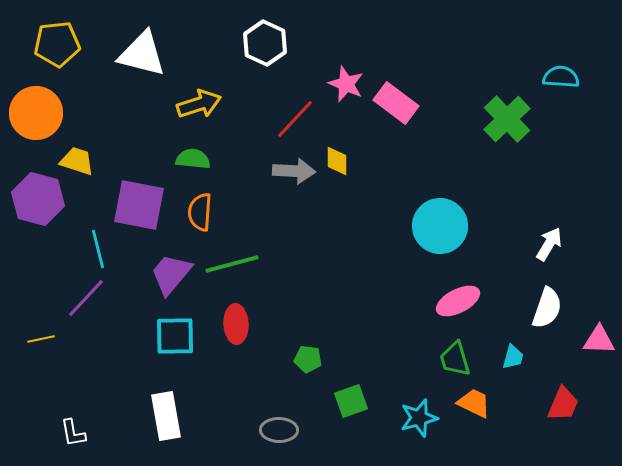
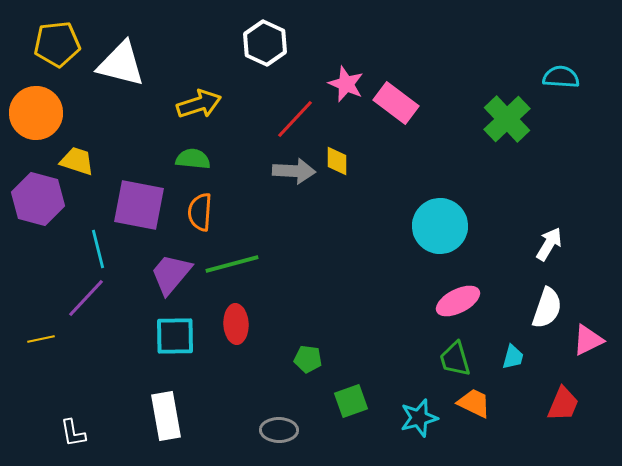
white triangle: moved 21 px left, 10 px down
pink triangle: moved 11 px left; rotated 28 degrees counterclockwise
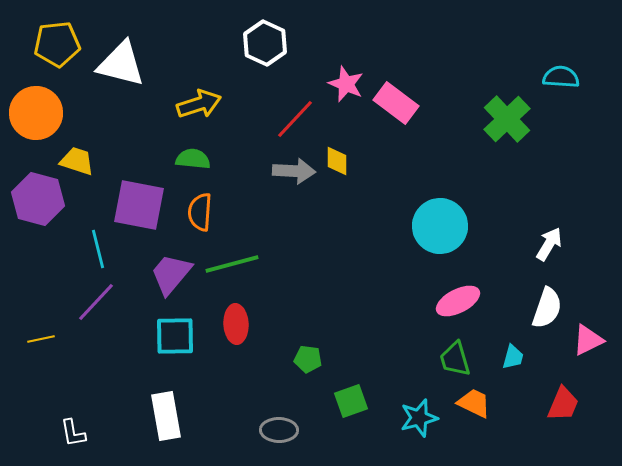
purple line: moved 10 px right, 4 px down
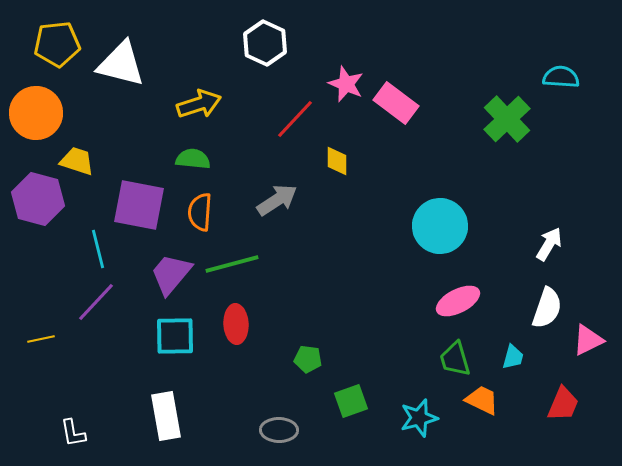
gray arrow: moved 17 px left, 29 px down; rotated 36 degrees counterclockwise
orange trapezoid: moved 8 px right, 3 px up
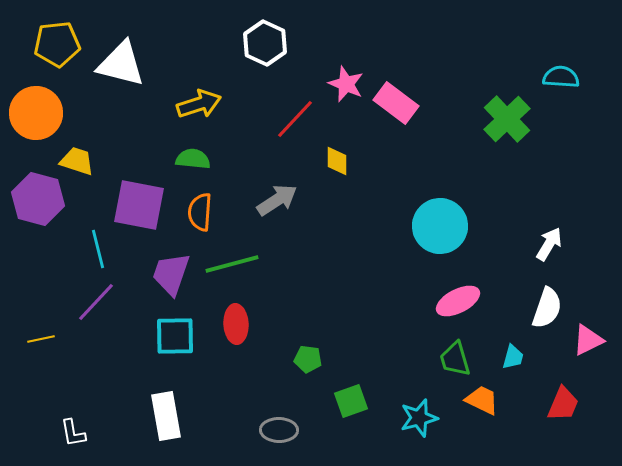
purple trapezoid: rotated 21 degrees counterclockwise
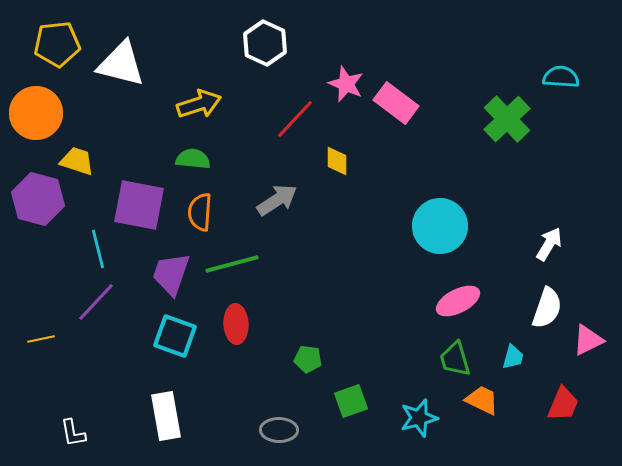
cyan square: rotated 21 degrees clockwise
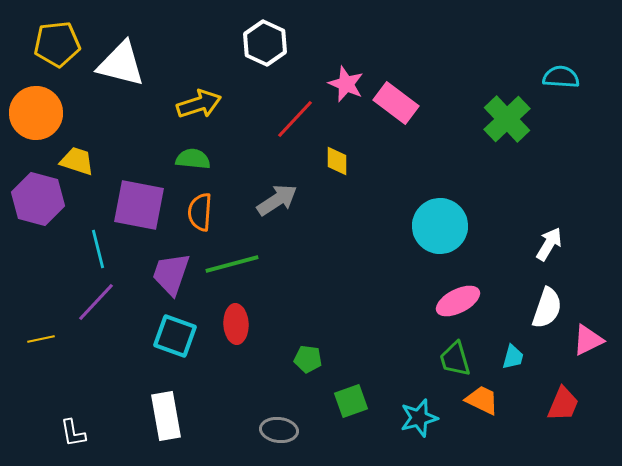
gray ellipse: rotated 6 degrees clockwise
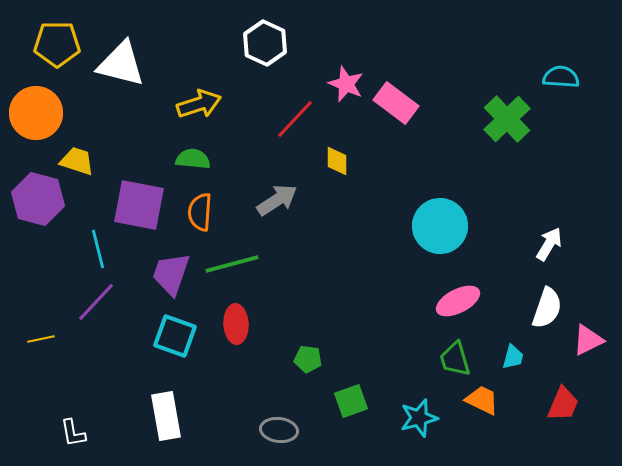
yellow pentagon: rotated 6 degrees clockwise
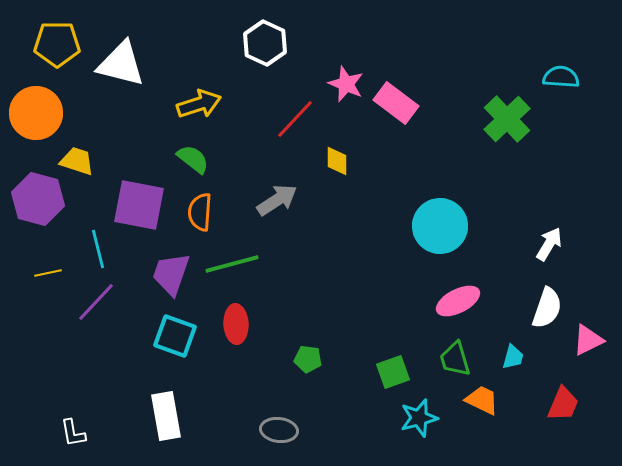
green semicircle: rotated 32 degrees clockwise
yellow line: moved 7 px right, 66 px up
green square: moved 42 px right, 29 px up
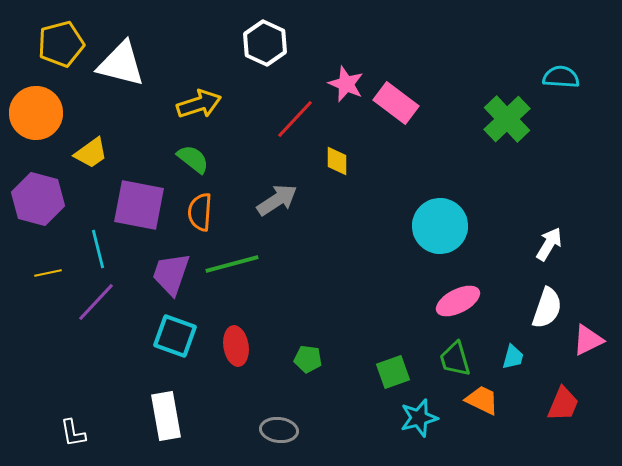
yellow pentagon: moved 4 px right; rotated 15 degrees counterclockwise
yellow trapezoid: moved 14 px right, 8 px up; rotated 126 degrees clockwise
red ellipse: moved 22 px down; rotated 6 degrees counterclockwise
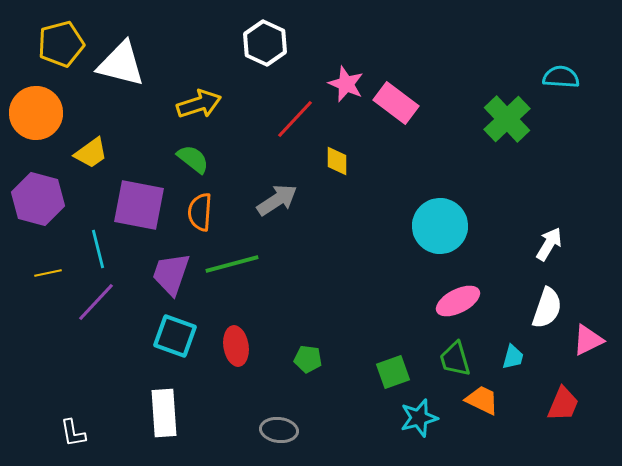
white rectangle: moved 2 px left, 3 px up; rotated 6 degrees clockwise
